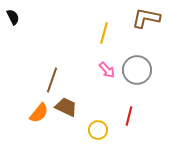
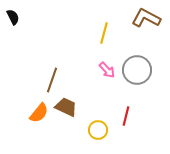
brown L-shape: rotated 16 degrees clockwise
red line: moved 3 px left
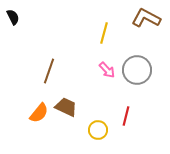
brown line: moved 3 px left, 9 px up
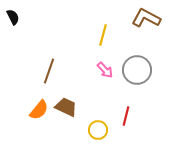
yellow line: moved 1 px left, 2 px down
pink arrow: moved 2 px left
orange semicircle: moved 3 px up
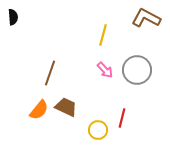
black semicircle: rotated 21 degrees clockwise
brown line: moved 1 px right, 2 px down
red line: moved 4 px left, 2 px down
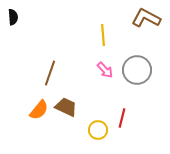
yellow line: rotated 20 degrees counterclockwise
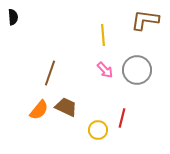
brown L-shape: moved 1 px left, 2 px down; rotated 20 degrees counterclockwise
